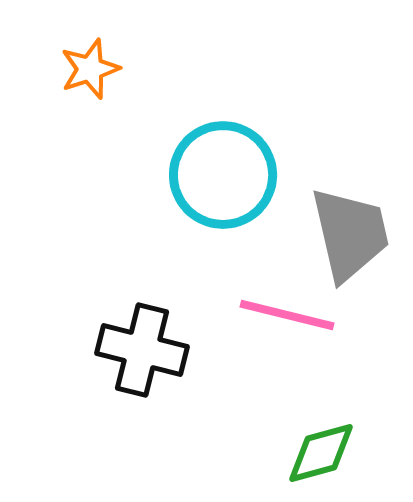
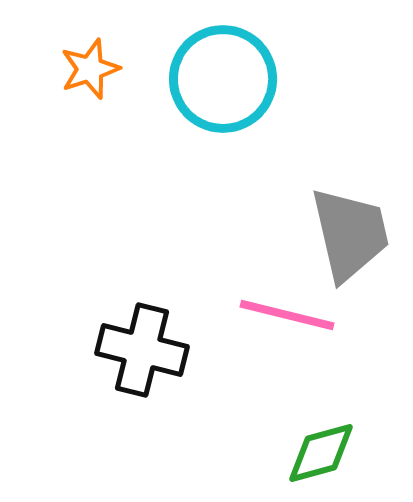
cyan circle: moved 96 px up
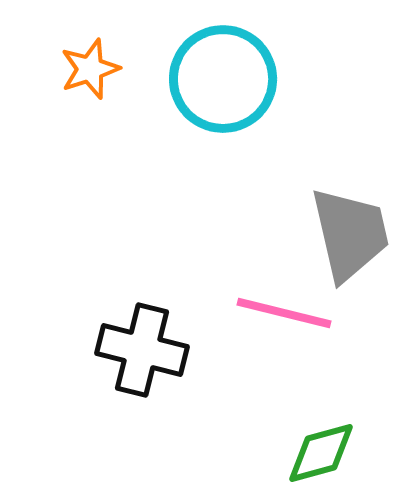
pink line: moved 3 px left, 2 px up
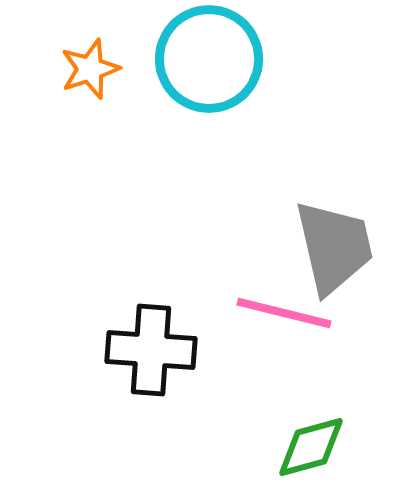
cyan circle: moved 14 px left, 20 px up
gray trapezoid: moved 16 px left, 13 px down
black cross: moved 9 px right; rotated 10 degrees counterclockwise
green diamond: moved 10 px left, 6 px up
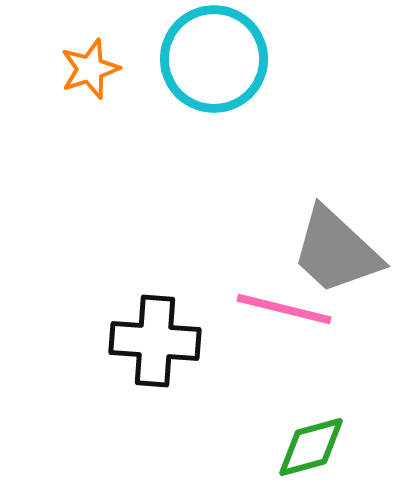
cyan circle: moved 5 px right
gray trapezoid: moved 2 px right, 4 px down; rotated 146 degrees clockwise
pink line: moved 4 px up
black cross: moved 4 px right, 9 px up
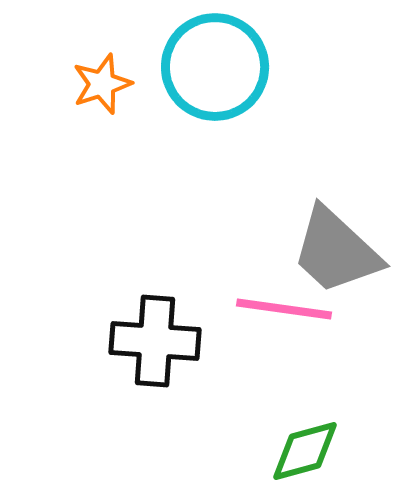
cyan circle: moved 1 px right, 8 px down
orange star: moved 12 px right, 15 px down
pink line: rotated 6 degrees counterclockwise
green diamond: moved 6 px left, 4 px down
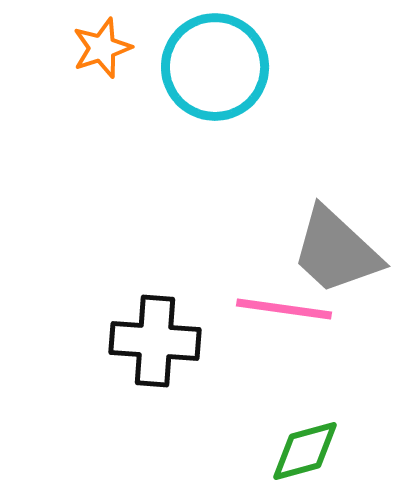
orange star: moved 36 px up
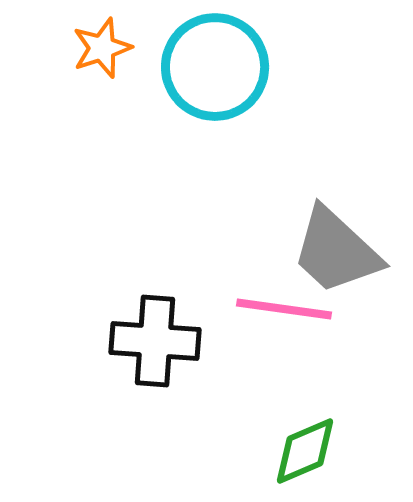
green diamond: rotated 8 degrees counterclockwise
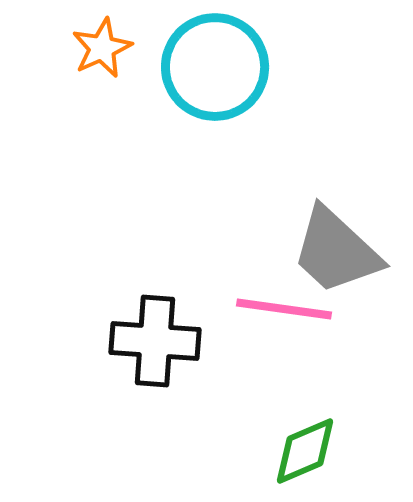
orange star: rotated 6 degrees counterclockwise
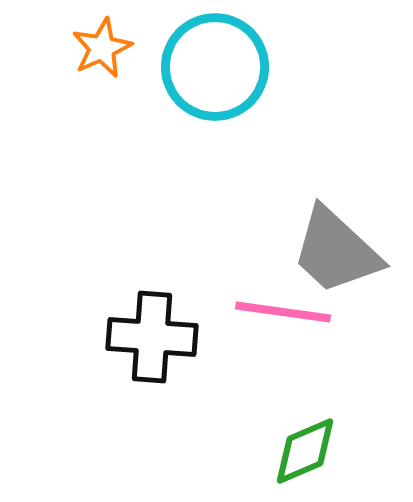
pink line: moved 1 px left, 3 px down
black cross: moved 3 px left, 4 px up
